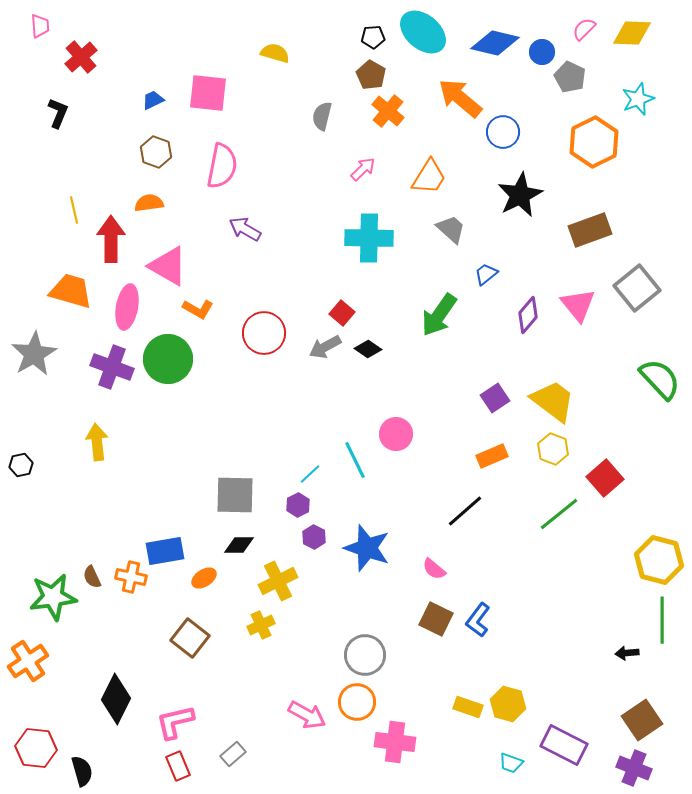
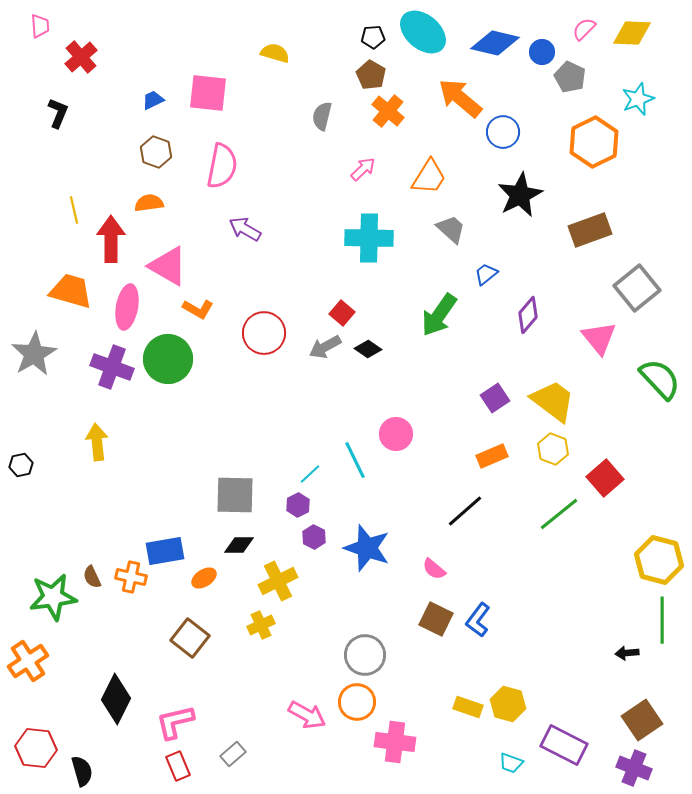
pink triangle at (578, 305): moved 21 px right, 33 px down
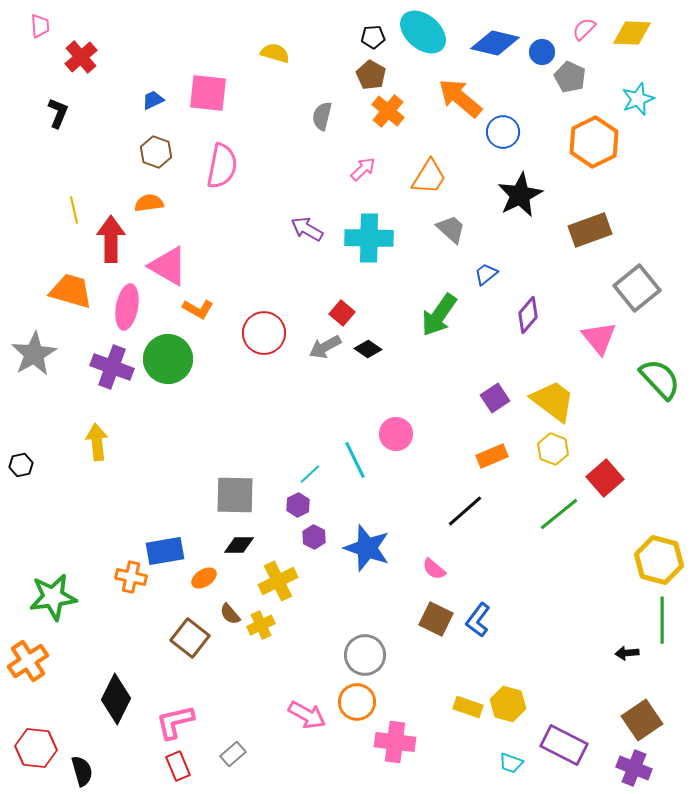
purple arrow at (245, 229): moved 62 px right
brown semicircle at (92, 577): moved 138 px right, 37 px down; rotated 15 degrees counterclockwise
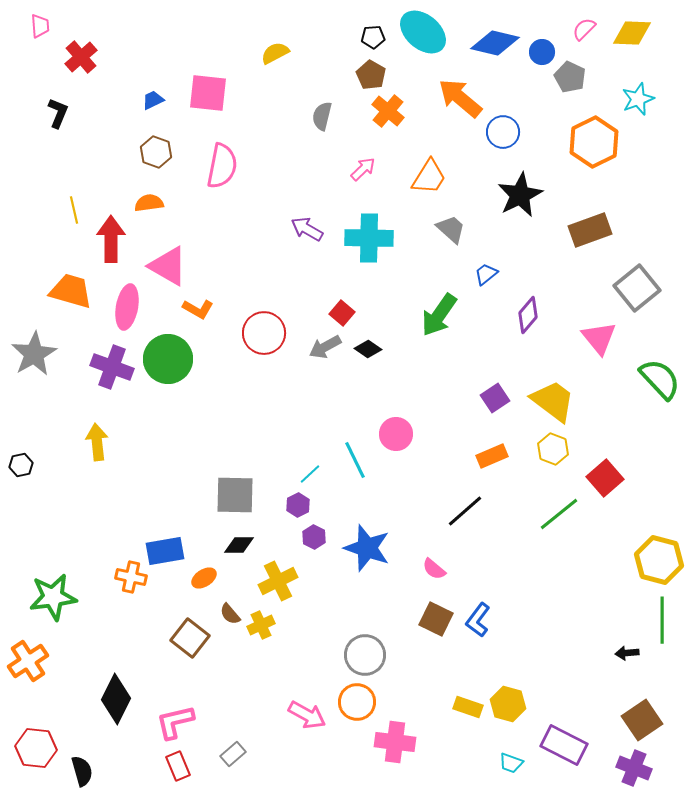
yellow semicircle at (275, 53): rotated 44 degrees counterclockwise
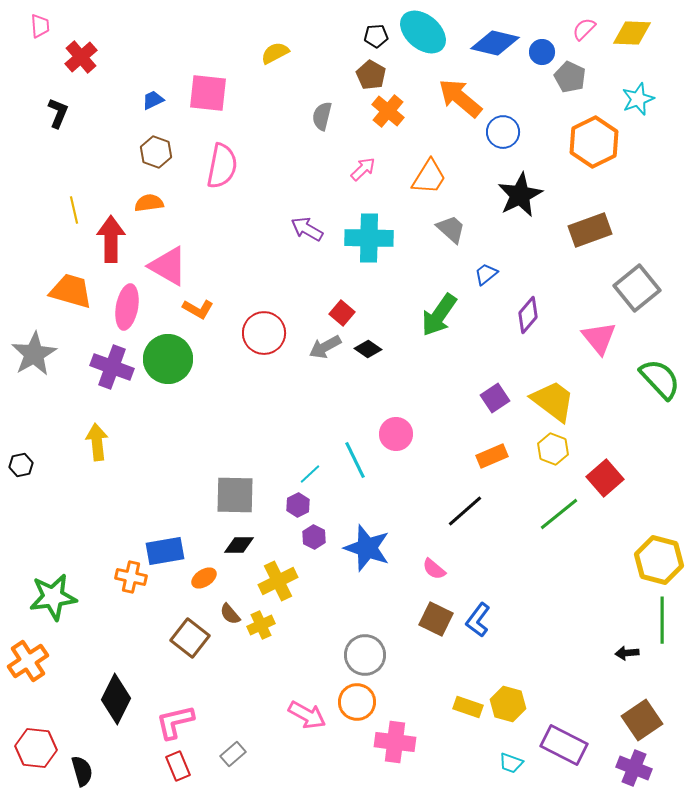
black pentagon at (373, 37): moved 3 px right, 1 px up
